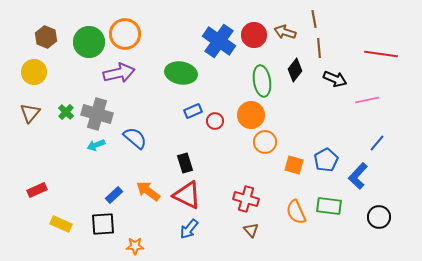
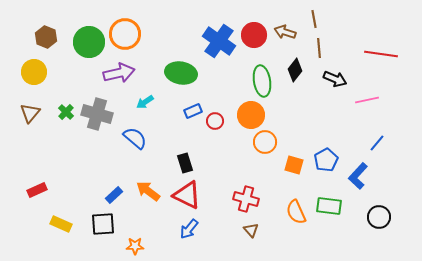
cyan arrow at (96, 145): moved 49 px right, 43 px up; rotated 12 degrees counterclockwise
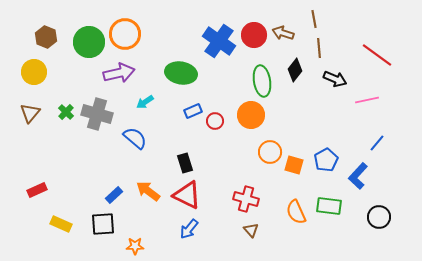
brown arrow at (285, 32): moved 2 px left, 1 px down
red line at (381, 54): moved 4 px left, 1 px down; rotated 28 degrees clockwise
orange circle at (265, 142): moved 5 px right, 10 px down
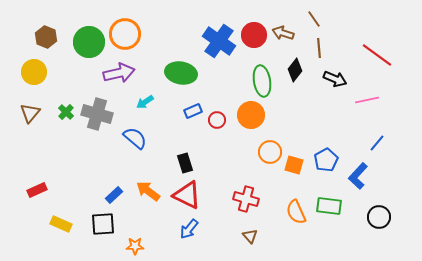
brown line at (314, 19): rotated 24 degrees counterclockwise
red circle at (215, 121): moved 2 px right, 1 px up
brown triangle at (251, 230): moved 1 px left, 6 px down
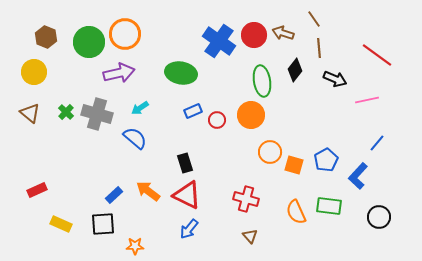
cyan arrow at (145, 102): moved 5 px left, 6 px down
brown triangle at (30, 113): rotated 30 degrees counterclockwise
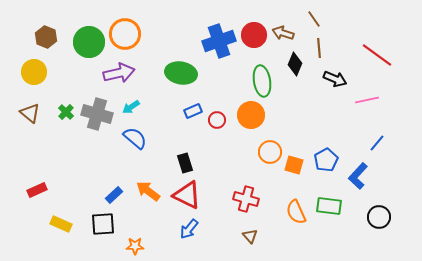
blue cross at (219, 41): rotated 36 degrees clockwise
black diamond at (295, 70): moved 6 px up; rotated 15 degrees counterclockwise
cyan arrow at (140, 108): moved 9 px left, 1 px up
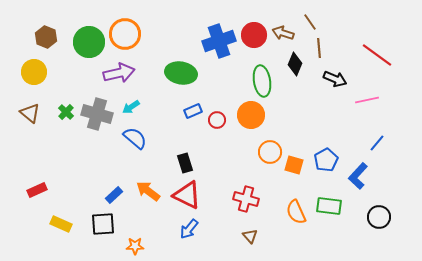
brown line at (314, 19): moved 4 px left, 3 px down
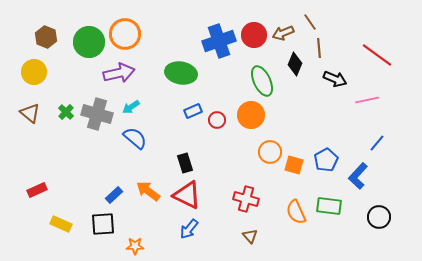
brown arrow at (283, 33): rotated 40 degrees counterclockwise
green ellipse at (262, 81): rotated 16 degrees counterclockwise
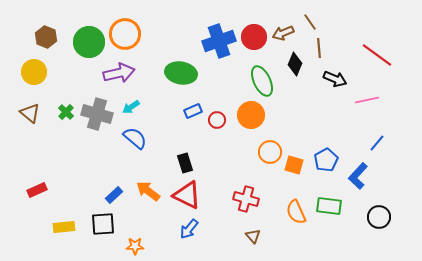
red circle at (254, 35): moved 2 px down
yellow rectangle at (61, 224): moved 3 px right, 3 px down; rotated 30 degrees counterclockwise
brown triangle at (250, 236): moved 3 px right
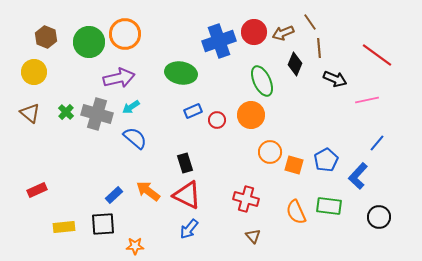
red circle at (254, 37): moved 5 px up
purple arrow at (119, 73): moved 5 px down
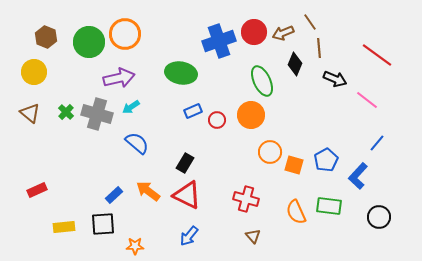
pink line at (367, 100): rotated 50 degrees clockwise
blue semicircle at (135, 138): moved 2 px right, 5 px down
black rectangle at (185, 163): rotated 48 degrees clockwise
blue arrow at (189, 229): moved 7 px down
